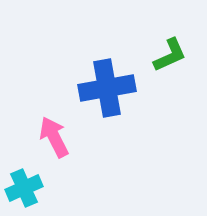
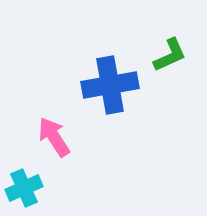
blue cross: moved 3 px right, 3 px up
pink arrow: rotated 6 degrees counterclockwise
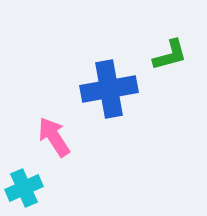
green L-shape: rotated 9 degrees clockwise
blue cross: moved 1 px left, 4 px down
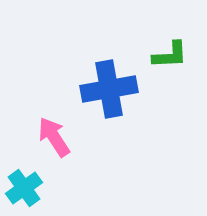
green L-shape: rotated 12 degrees clockwise
cyan cross: rotated 12 degrees counterclockwise
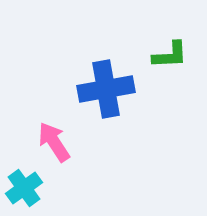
blue cross: moved 3 px left
pink arrow: moved 5 px down
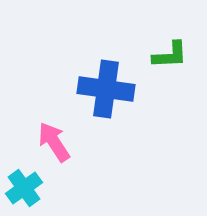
blue cross: rotated 18 degrees clockwise
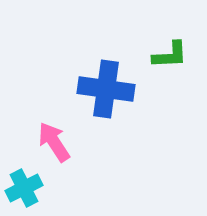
cyan cross: rotated 9 degrees clockwise
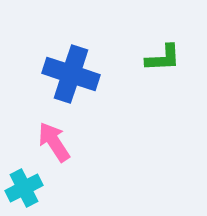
green L-shape: moved 7 px left, 3 px down
blue cross: moved 35 px left, 15 px up; rotated 10 degrees clockwise
